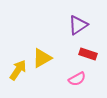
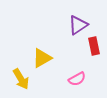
red rectangle: moved 6 px right, 8 px up; rotated 60 degrees clockwise
yellow arrow: moved 3 px right, 9 px down; rotated 115 degrees clockwise
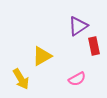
purple triangle: moved 1 px down
yellow triangle: moved 2 px up
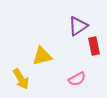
yellow triangle: rotated 15 degrees clockwise
